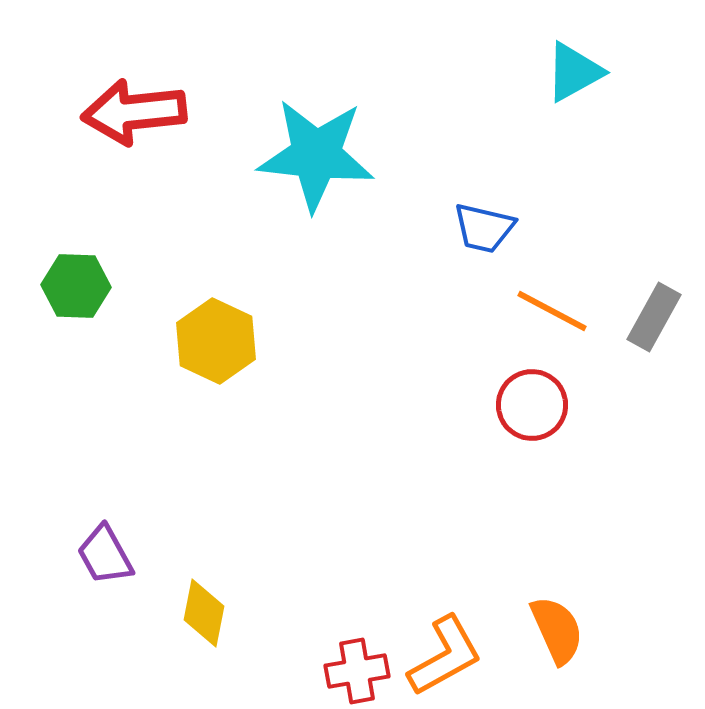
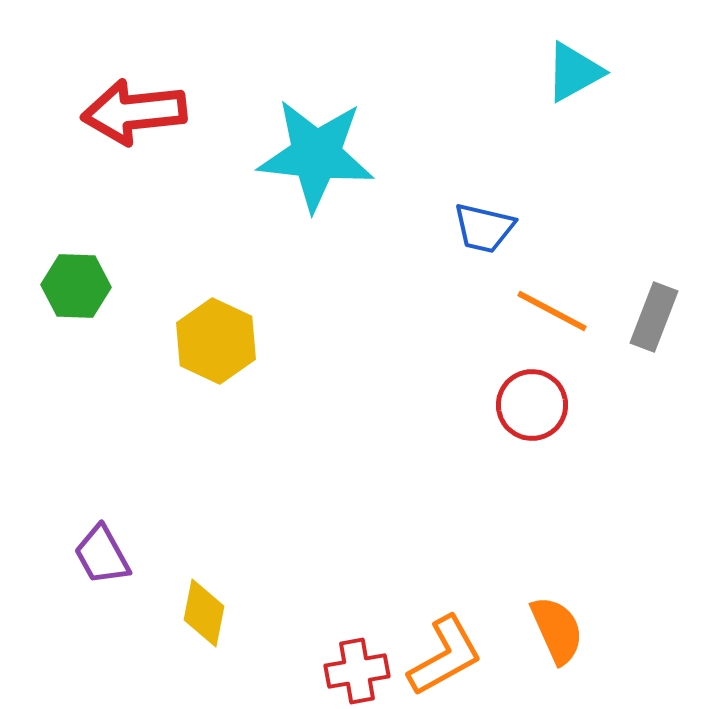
gray rectangle: rotated 8 degrees counterclockwise
purple trapezoid: moved 3 px left
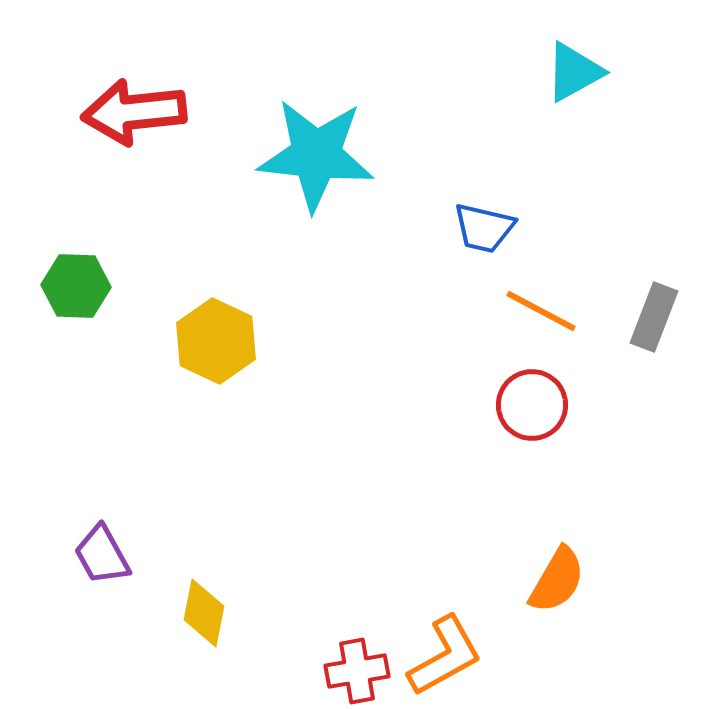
orange line: moved 11 px left
orange semicircle: moved 50 px up; rotated 54 degrees clockwise
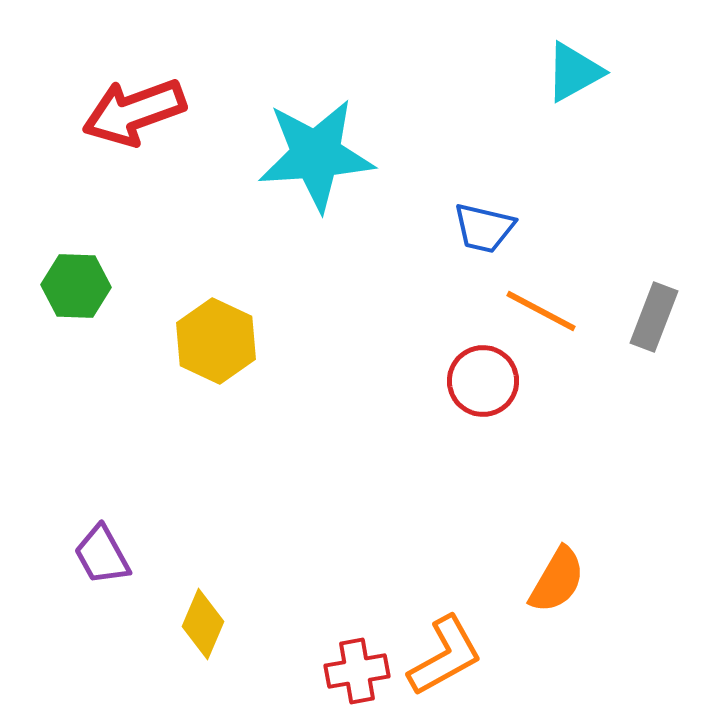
red arrow: rotated 14 degrees counterclockwise
cyan star: rotated 10 degrees counterclockwise
red circle: moved 49 px left, 24 px up
yellow diamond: moved 1 px left, 11 px down; rotated 12 degrees clockwise
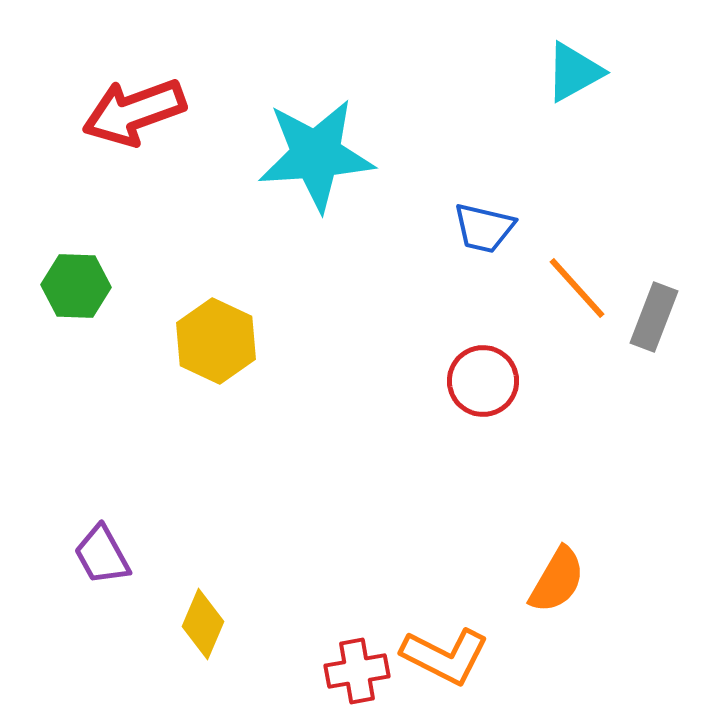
orange line: moved 36 px right, 23 px up; rotated 20 degrees clockwise
orange L-shape: rotated 56 degrees clockwise
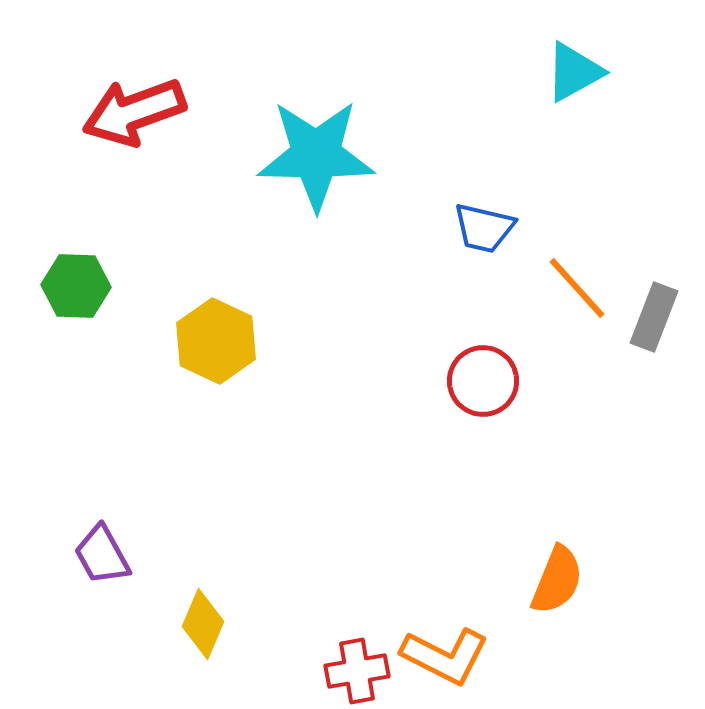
cyan star: rotated 5 degrees clockwise
orange semicircle: rotated 8 degrees counterclockwise
